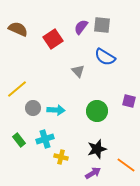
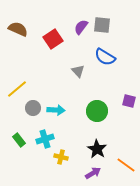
black star: rotated 24 degrees counterclockwise
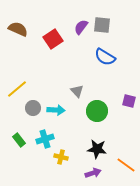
gray triangle: moved 1 px left, 20 px down
black star: rotated 24 degrees counterclockwise
purple arrow: rotated 14 degrees clockwise
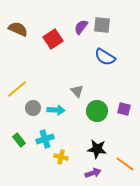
purple square: moved 5 px left, 8 px down
orange line: moved 1 px left, 1 px up
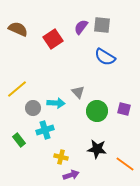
gray triangle: moved 1 px right, 1 px down
cyan arrow: moved 7 px up
cyan cross: moved 9 px up
purple arrow: moved 22 px left, 2 px down
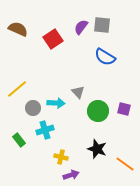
green circle: moved 1 px right
black star: rotated 12 degrees clockwise
